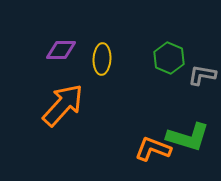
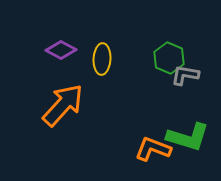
purple diamond: rotated 28 degrees clockwise
gray L-shape: moved 17 px left
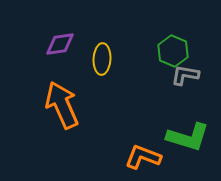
purple diamond: moved 1 px left, 6 px up; rotated 36 degrees counterclockwise
green hexagon: moved 4 px right, 7 px up
orange arrow: moved 1 px left; rotated 66 degrees counterclockwise
orange L-shape: moved 10 px left, 8 px down
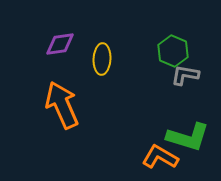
orange L-shape: moved 17 px right; rotated 9 degrees clockwise
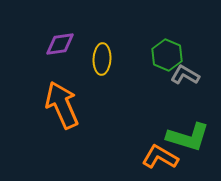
green hexagon: moved 6 px left, 4 px down
gray L-shape: rotated 20 degrees clockwise
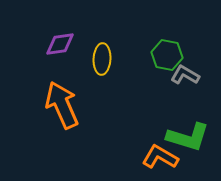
green hexagon: rotated 12 degrees counterclockwise
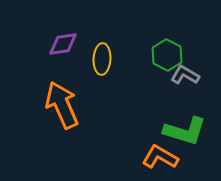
purple diamond: moved 3 px right
green hexagon: rotated 16 degrees clockwise
green L-shape: moved 3 px left, 6 px up
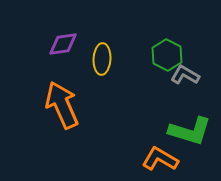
green L-shape: moved 5 px right
orange L-shape: moved 2 px down
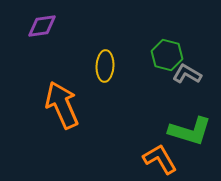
purple diamond: moved 21 px left, 18 px up
green hexagon: rotated 12 degrees counterclockwise
yellow ellipse: moved 3 px right, 7 px down
gray L-shape: moved 2 px right, 1 px up
orange L-shape: rotated 30 degrees clockwise
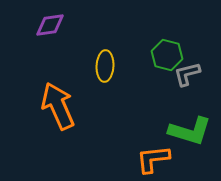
purple diamond: moved 8 px right, 1 px up
gray L-shape: rotated 44 degrees counterclockwise
orange arrow: moved 4 px left, 1 px down
orange L-shape: moved 7 px left; rotated 66 degrees counterclockwise
